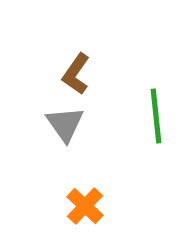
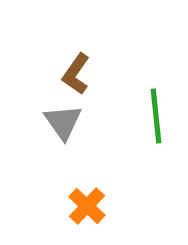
gray triangle: moved 2 px left, 2 px up
orange cross: moved 2 px right
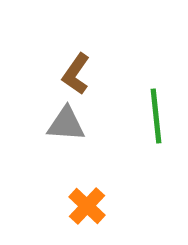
gray triangle: moved 3 px right, 2 px down; rotated 51 degrees counterclockwise
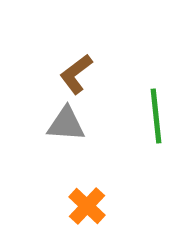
brown L-shape: rotated 18 degrees clockwise
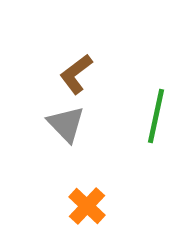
green line: rotated 18 degrees clockwise
gray triangle: rotated 42 degrees clockwise
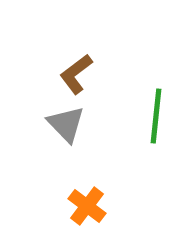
green line: rotated 6 degrees counterclockwise
orange cross: rotated 6 degrees counterclockwise
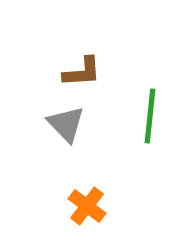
brown L-shape: moved 6 px right, 2 px up; rotated 147 degrees counterclockwise
green line: moved 6 px left
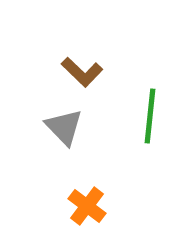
brown L-shape: rotated 48 degrees clockwise
gray triangle: moved 2 px left, 3 px down
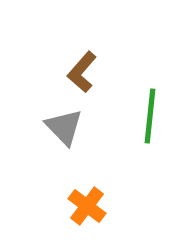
brown L-shape: rotated 87 degrees clockwise
